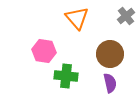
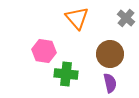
gray cross: moved 2 px down; rotated 12 degrees counterclockwise
green cross: moved 2 px up
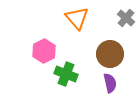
pink hexagon: rotated 25 degrees clockwise
green cross: rotated 15 degrees clockwise
